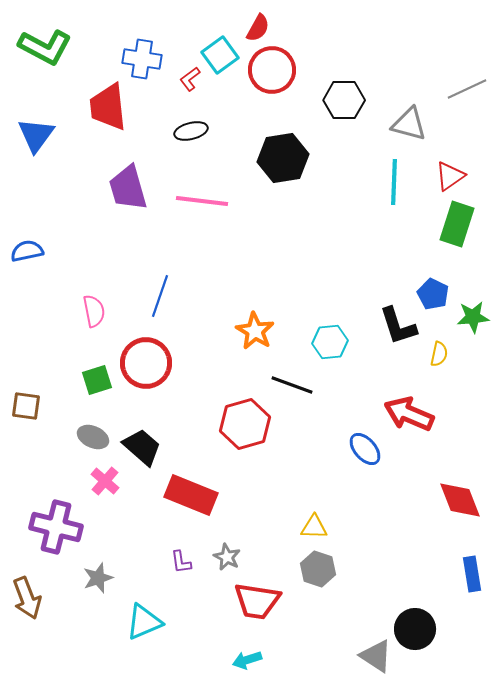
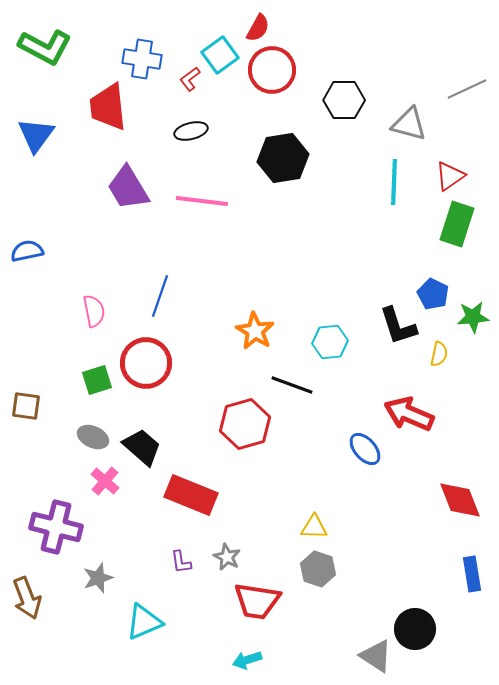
purple trapezoid at (128, 188): rotated 15 degrees counterclockwise
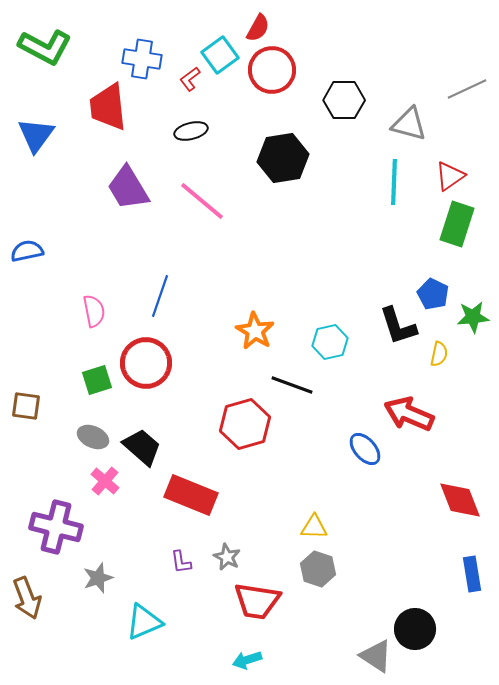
pink line at (202, 201): rotated 33 degrees clockwise
cyan hexagon at (330, 342): rotated 8 degrees counterclockwise
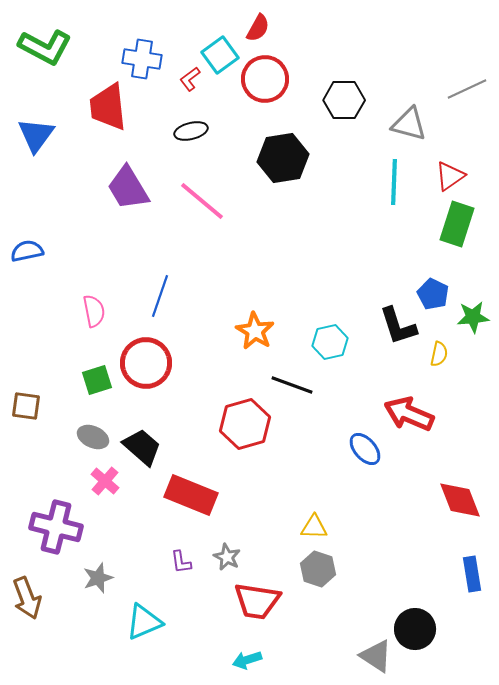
red circle at (272, 70): moved 7 px left, 9 px down
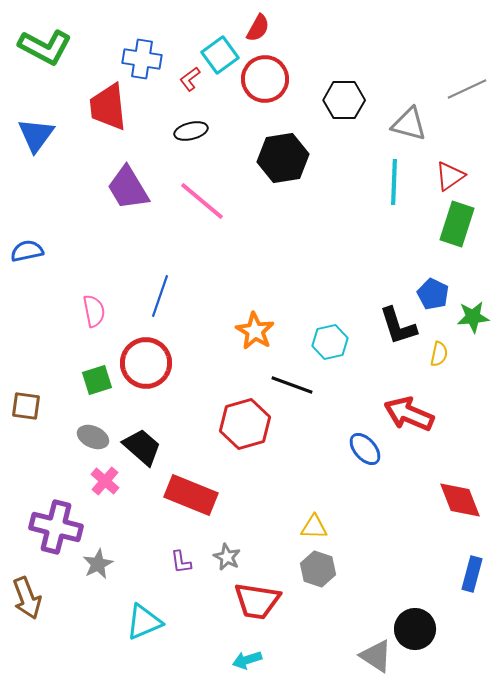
blue rectangle at (472, 574): rotated 24 degrees clockwise
gray star at (98, 578): moved 14 px up; rotated 8 degrees counterclockwise
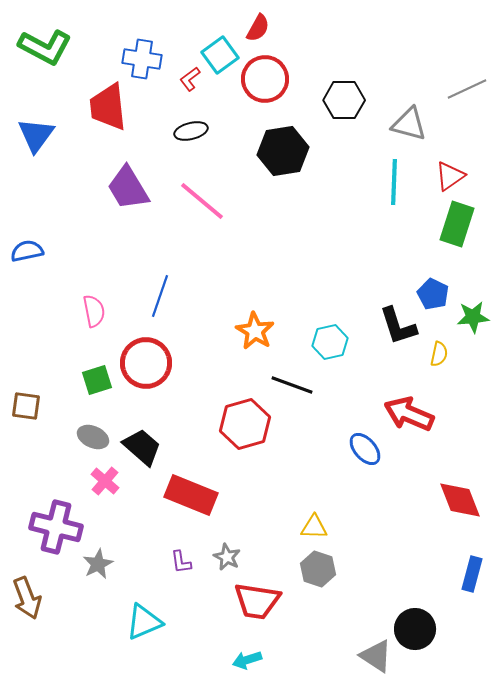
black hexagon at (283, 158): moved 7 px up
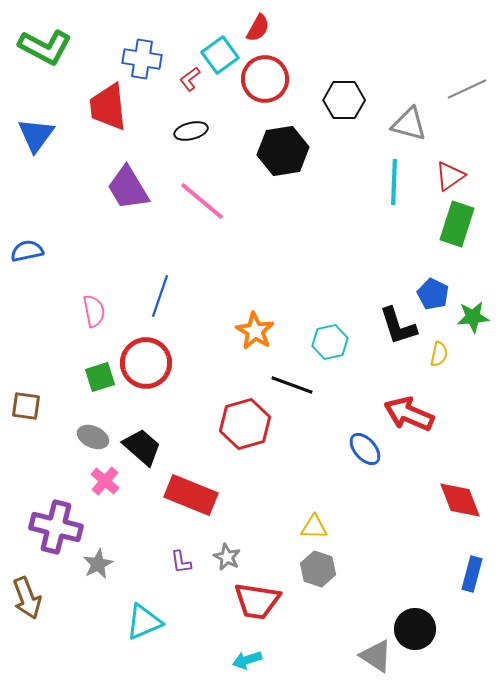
green square at (97, 380): moved 3 px right, 3 px up
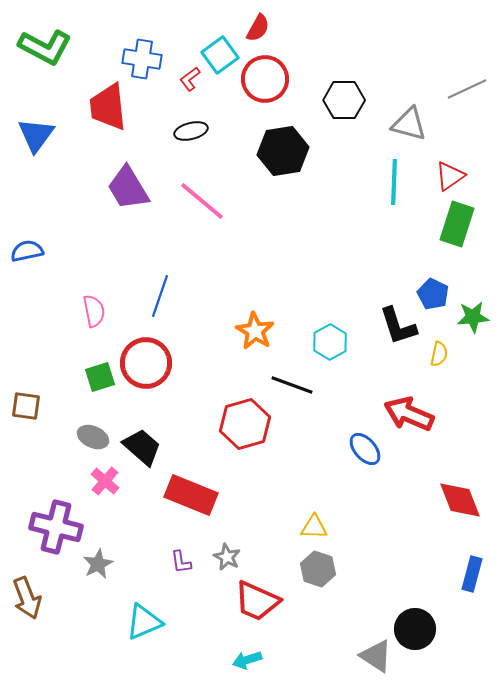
cyan hexagon at (330, 342): rotated 16 degrees counterclockwise
red trapezoid at (257, 601): rotated 15 degrees clockwise
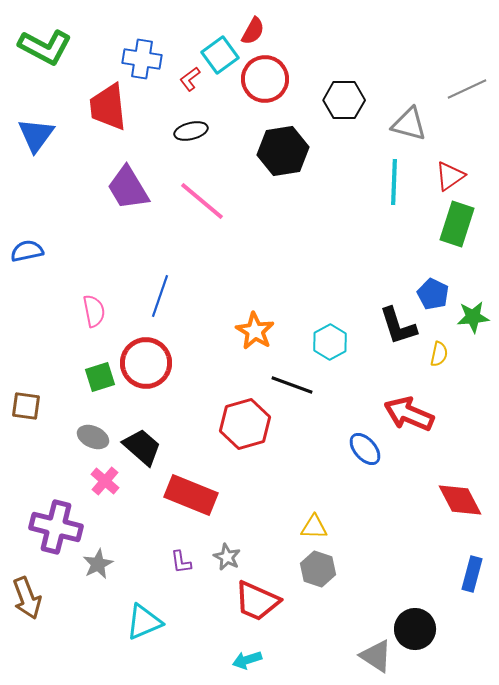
red semicircle at (258, 28): moved 5 px left, 3 px down
red diamond at (460, 500): rotated 6 degrees counterclockwise
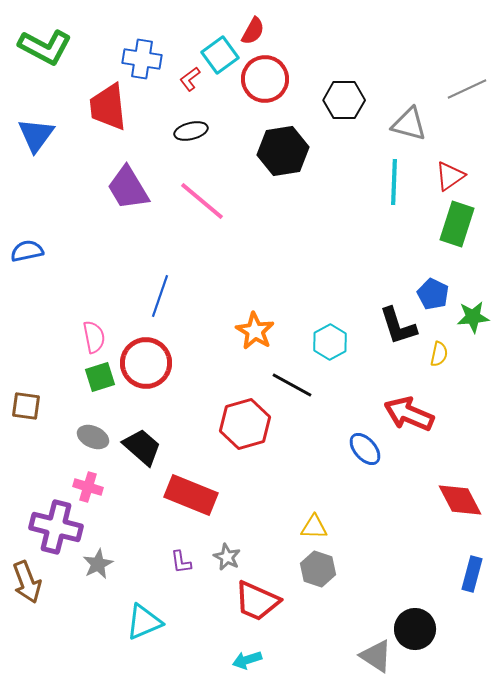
pink semicircle at (94, 311): moved 26 px down
black line at (292, 385): rotated 9 degrees clockwise
pink cross at (105, 481): moved 17 px left, 6 px down; rotated 24 degrees counterclockwise
brown arrow at (27, 598): moved 16 px up
